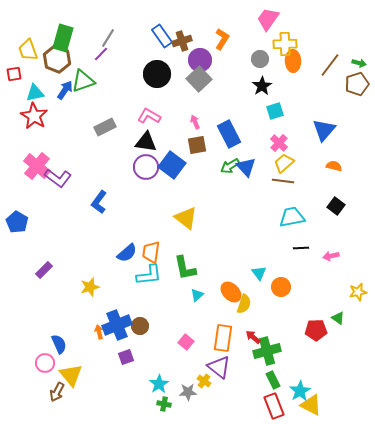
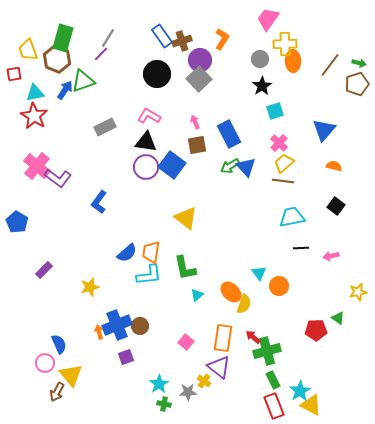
orange circle at (281, 287): moved 2 px left, 1 px up
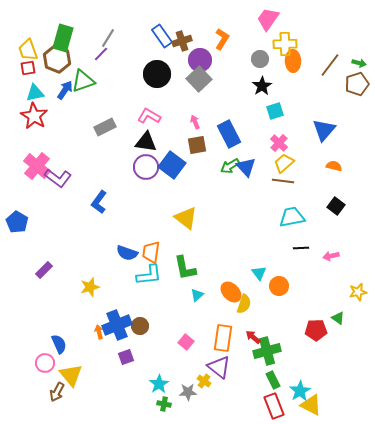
red square at (14, 74): moved 14 px right, 6 px up
blue semicircle at (127, 253): rotated 60 degrees clockwise
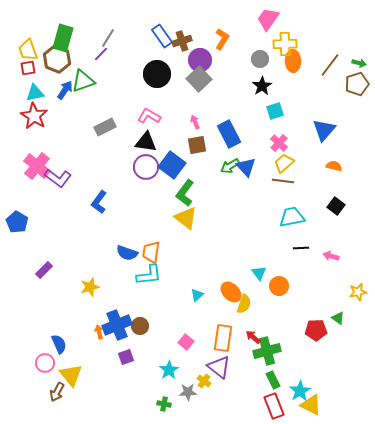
pink arrow at (331, 256): rotated 28 degrees clockwise
green L-shape at (185, 268): moved 75 px up; rotated 48 degrees clockwise
cyan star at (159, 384): moved 10 px right, 14 px up
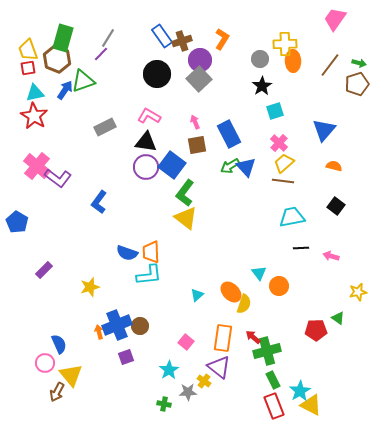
pink trapezoid at (268, 19): moved 67 px right
orange trapezoid at (151, 252): rotated 10 degrees counterclockwise
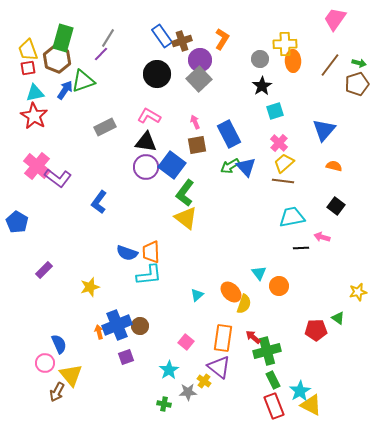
pink arrow at (331, 256): moved 9 px left, 19 px up
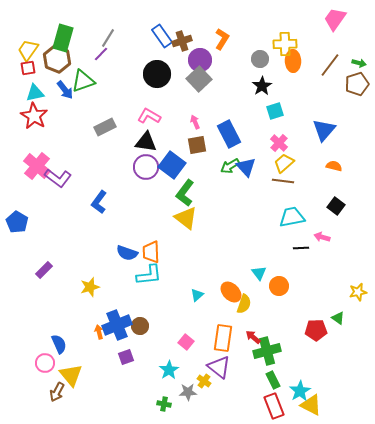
yellow trapezoid at (28, 50): rotated 55 degrees clockwise
blue arrow at (65, 90): rotated 108 degrees clockwise
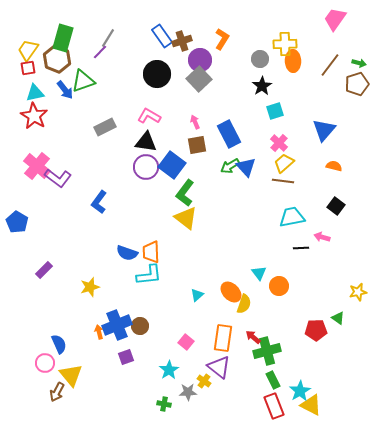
purple line at (101, 54): moved 1 px left, 2 px up
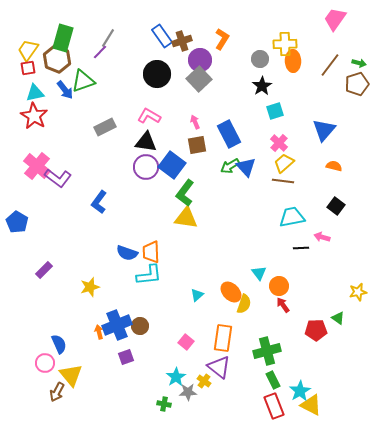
yellow triangle at (186, 218): rotated 30 degrees counterclockwise
red arrow at (253, 337): moved 30 px right, 32 px up; rotated 14 degrees clockwise
cyan star at (169, 370): moved 7 px right, 7 px down
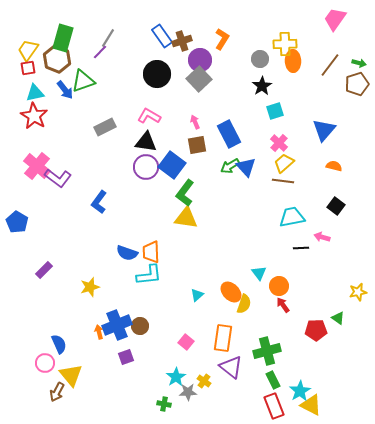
purple triangle at (219, 367): moved 12 px right
